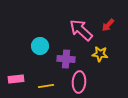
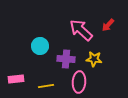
yellow star: moved 6 px left, 5 px down
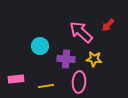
pink arrow: moved 2 px down
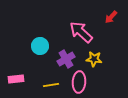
red arrow: moved 3 px right, 8 px up
purple cross: rotated 36 degrees counterclockwise
yellow line: moved 5 px right, 1 px up
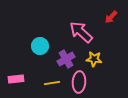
yellow line: moved 1 px right, 2 px up
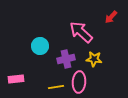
purple cross: rotated 18 degrees clockwise
yellow line: moved 4 px right, 4 px down
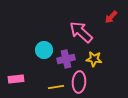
cyan circle: moved 4 px right, 4 px down
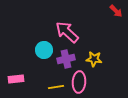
red arrow: moved 5 px right, 6 px up; rotated 88 degrees counterclockwise
pink arrow: moved 14 px left
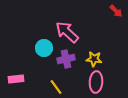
cyan circle: moved 2 px up
pink ellipse: moved 17 px right
yellow line: rotated 63 degrees clockwise
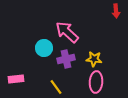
red arrow: rotated 40 degrees clockwise
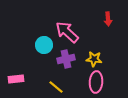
red arrow: moved 8 px left, 8 px down
cyan circle: moved 3 px up
yellow line: rotated 14 degrees counterclockwise
